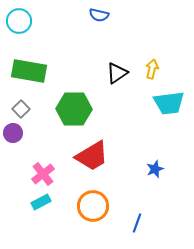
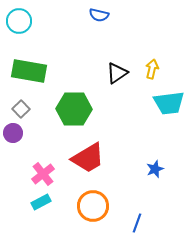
red trapezoid: moved 4 px left, 2 px down
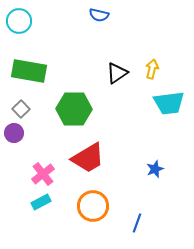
purple circle: moved 1 px right
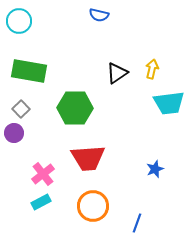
green hexagon: moved 1 px right, 1 px up
red trapezoid: rotated 27 degrees clockwise
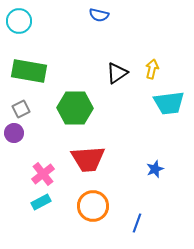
gray square: rotated 18 degrees clockwise
red trapezoid: moved 1 px down
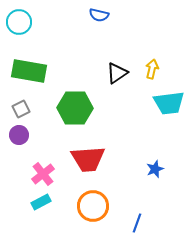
cyan circle: moved 1 px down
purple circle: moved 5 px right, 2 px down
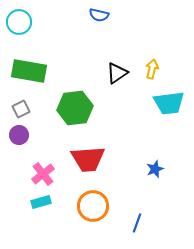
green hexagon: rotated 8 degrees counterclockwise
cyan rectangle: rotated 12 degrees clockwise
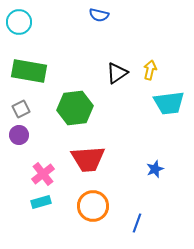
yellow arrow: moved 2 px left, 1 px down
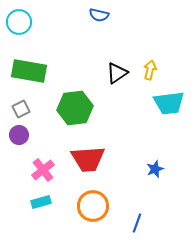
pink cross: moved 4 px up
